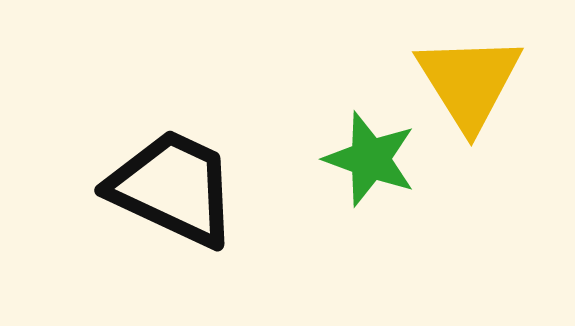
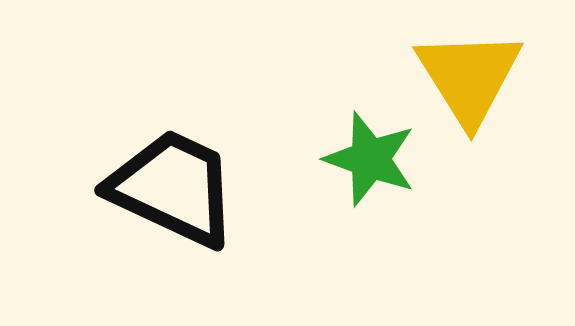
yellow triangle: moved 5 px up
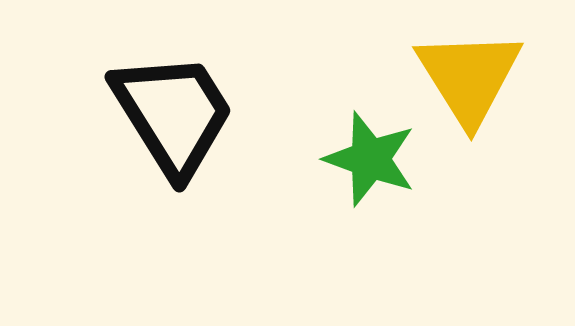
black trapezoid: moved 74 px up; rotated 33 degrees clockwise
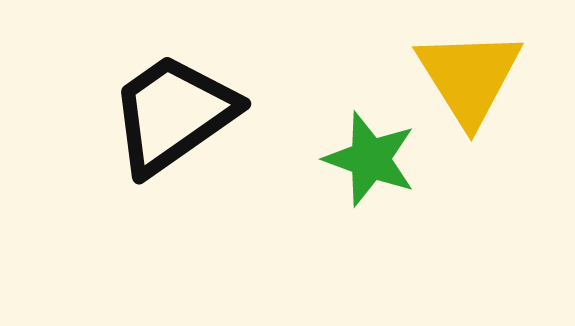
black trapezoid: rotated 93 degrees counterclockwise
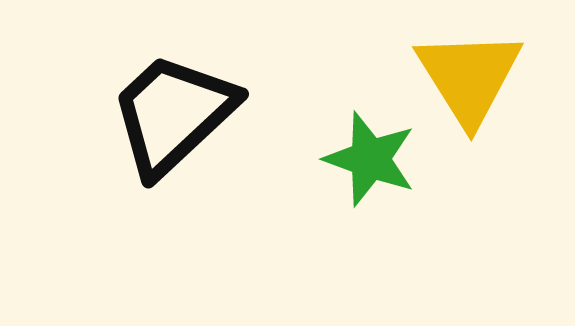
black trapezoid: rotated 8 degrees counterclockwise
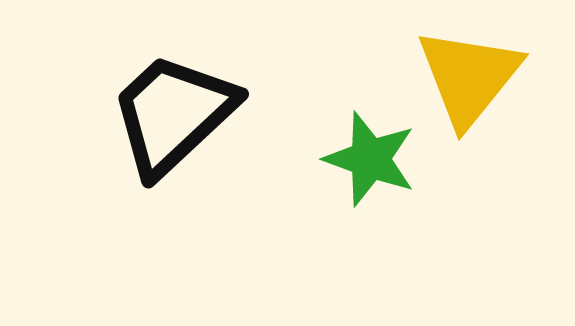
yellow triangle: rotated 11 degrees clockwise
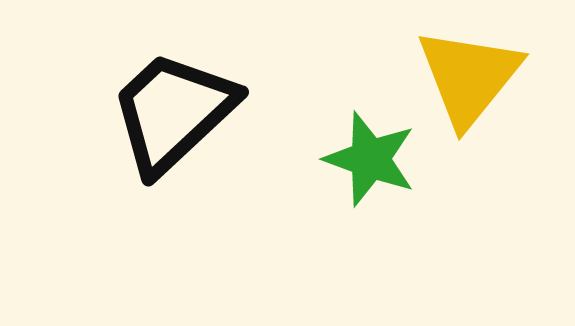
black trapezoid: moved 2 px up
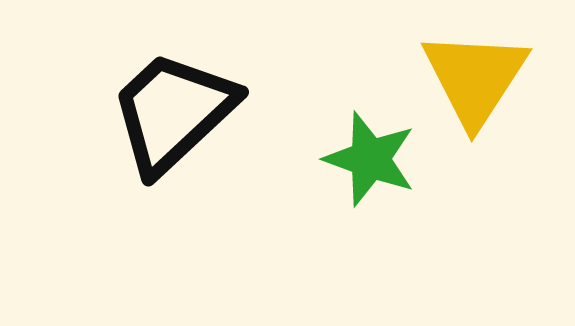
yellow triangle: moved 6 px right, 1 px down; rotated 6 degrees counterclockwise
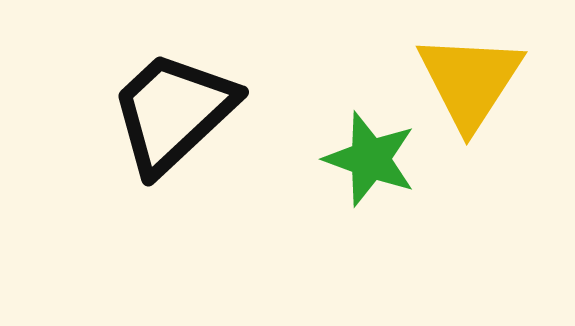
yellow triangle: moved 5 px left, 3 px down
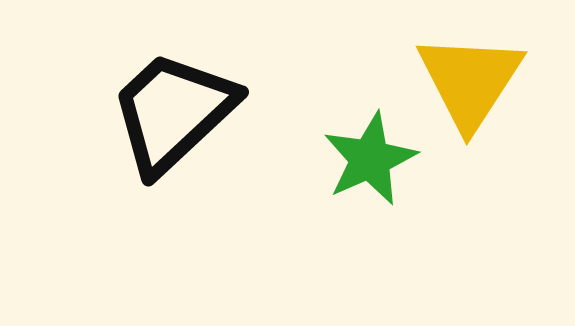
green star: rotated 28 degrees clockwise
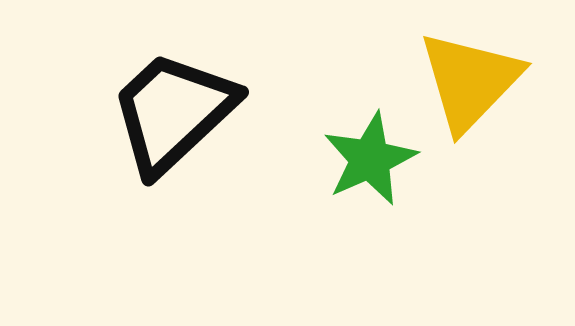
yellow triangle: rotated 11 degrees clockwise
